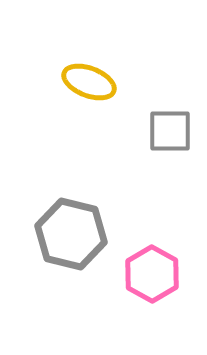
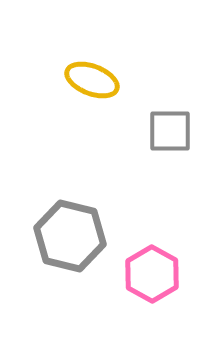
yellow ellipse: moved 3 px right, 2 px up
gray hexagon: moved 1 px left, 2 px down
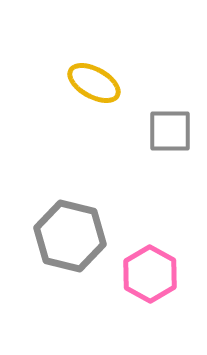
yellow ellipse: moved 2 px right, 3 px down; rotated 8 degrees clockwise
pink hexagon: moved 2 px left
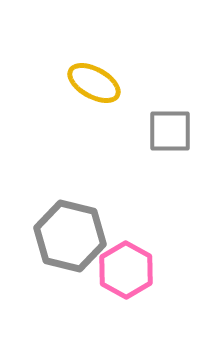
pink hexagon: moved 24 px left, 4 px up
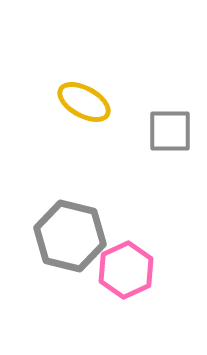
yellow ellipse: moved 10 px left, 19 px down
pink hexagon: rotated 6 degrees clockwise
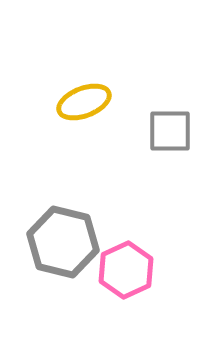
yellow ellipse: rotated 50 degrees counterclockwise
gray hexagon: moved 7 px left, 6 px down
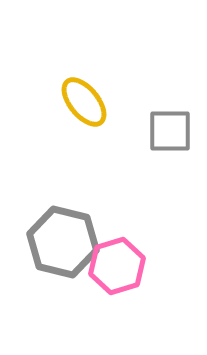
yellow ellipse: rotated 72 degrees clockwise
pink hexagon: moved 9 px left, 4 px up; rotated 8 degrees clockwise
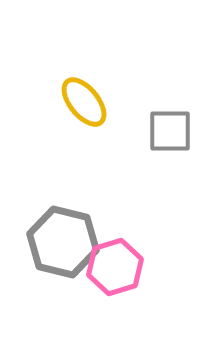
pink hexagon: moved 2 px left, 1 px down
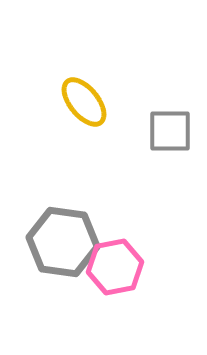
gray hexagon: rotated 6 degrees counterclockwise
pink hexagon: rotated 6 degrees clockwise
